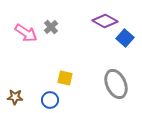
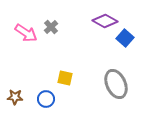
blue circle: moved 4 px left, 1 px up
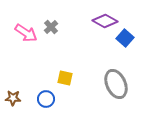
brown star: moved 2 px left, 1 px down
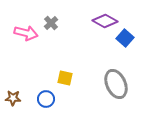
gray cross: moved 4 px up
pink arrow: rotated 20 degrees counterclockwise
